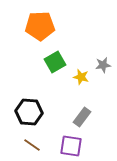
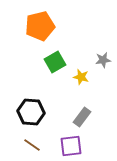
orange pentagon: rotated 12 degrees counterclockwise
gray star: moved 5 px up
black hexagon: moved 2 px right
purple square: rotated 15 degrees counterclockwise
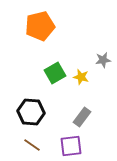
green square: moved 11 px down
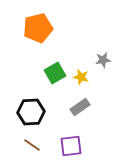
orange pentagon: moved 2 px left, 2 px down
black hexagon: rotated 8 degrees counterclockwise
gray rectangle: moved 2 px left, 10 px up; rotated 18 degrees clockwise
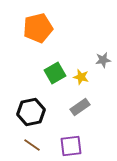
black hexagon: rotated 8 degrees counterclockwise
